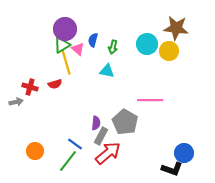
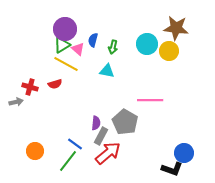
yellow line: moved 2 px down; rotated 45 degrees counterclockwise
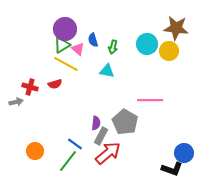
blue semicircle: rotated 32 degrees counterclockwise
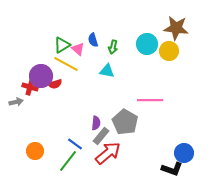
purple circle: moved 24 px left, 47 px down
gray rectangle: rotated 12 degrees clockwise
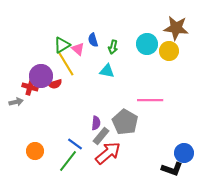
yellow line: rotated 30 degrees clockwise
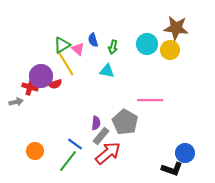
yellow circle: moved 1 px right, 1 px up
blue circle: moved 1 px right
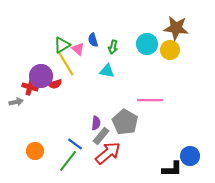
blue circle: moved 5 px right, 3 px down
black L-shape: rotated 20 degrees counterclockwise
